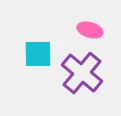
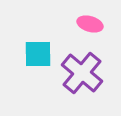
pink ellipse: moved 6 px up
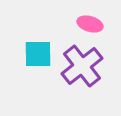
purple cross: moved 7 px up; rotated 12 degrees clockwise
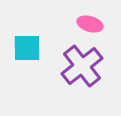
cyan square: moved 11 px left, 6 px up
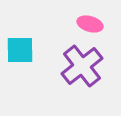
cyan square: moved 7 px left, 2 px down
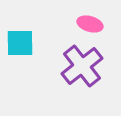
cyan square: moved 7 px up
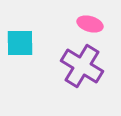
purple cross: rotated 21 degrees counterclockwise
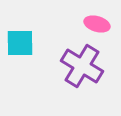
pink ellipse: moved 7 px right
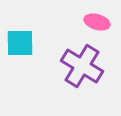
pink ellipse: moved 2 px up
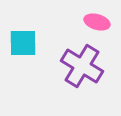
cyan square: moved 3 px right
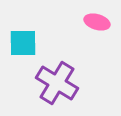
purple cross: moved 25 px left, 17 px down
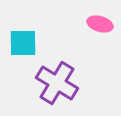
pink ellipse: moved 3 px right, 2 px down
